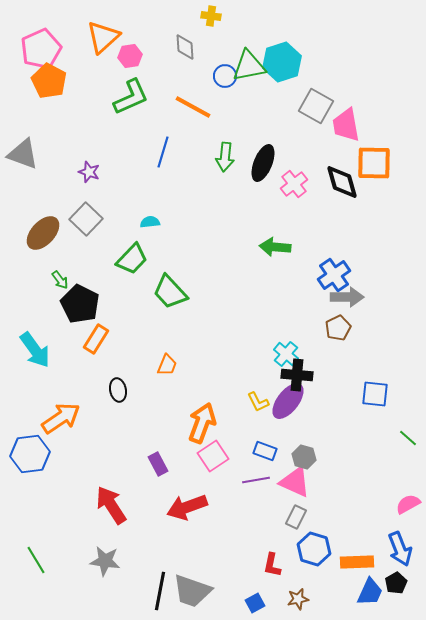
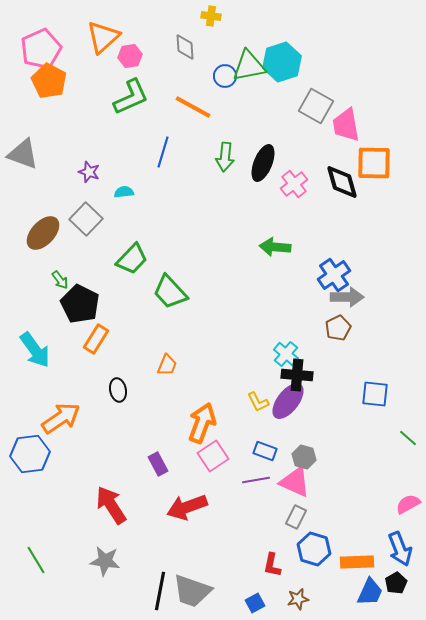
cyan semicircle at (150, 222): moved 26 px left, 30 px up
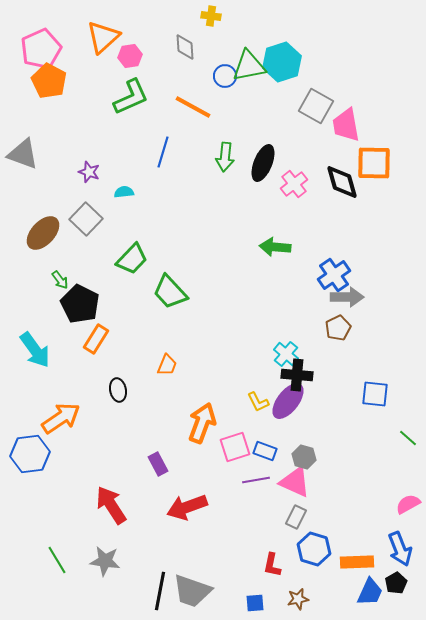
pink square at (213, 456): moved 22 px right, 9 px up; rotated 16 degrees clockwise
green line at (36, 560): moved 21 px right
blue square at (255, 603): rotated 24 degrees clockwise
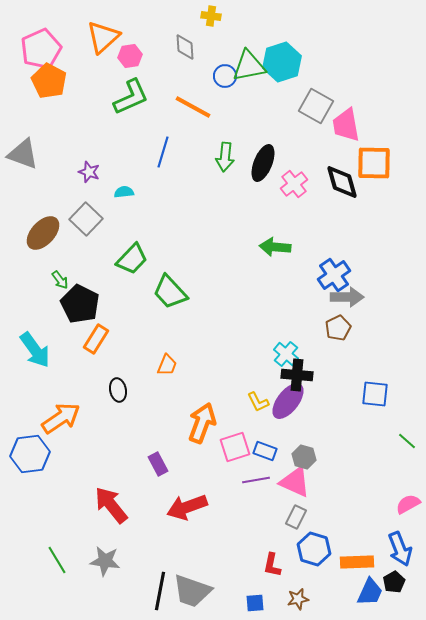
green line at (408, 438): moved 1 px left, 3 px down
red arrow at (111, 505): rotated 6 degrees counterclockwise
black pentagon at (396, 583): moved 2 px left, 1 px up
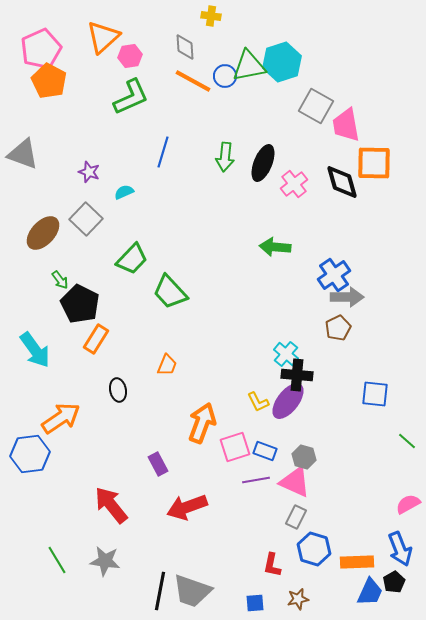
orange line at (193, 107): moved 26 px up
cyan semicircle at (124, 192): rotated 18 degrees counterclockwise
